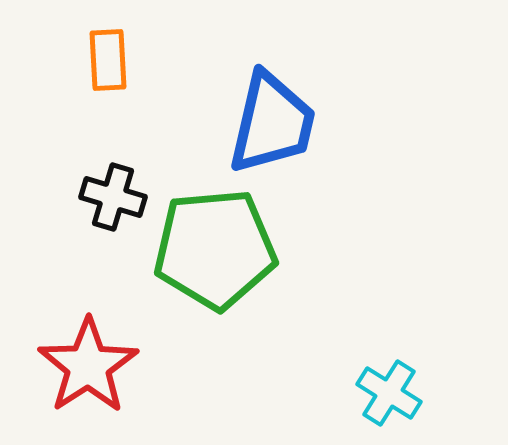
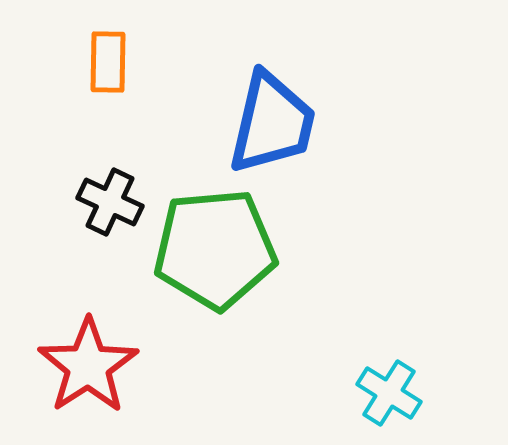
orange rectangle: moved 2 px down; rotated 4 degrees clockwise
black cross: moved 3 px left, 5 px down; rotated 8 degrees clockwise
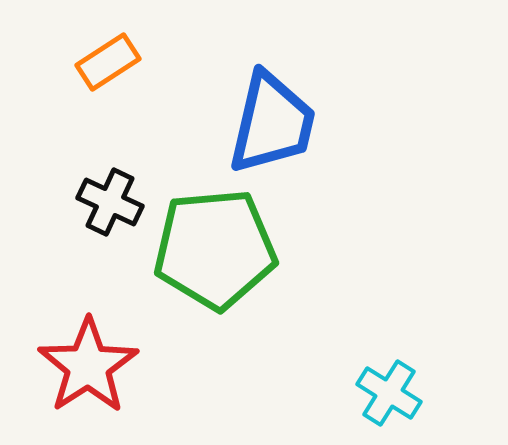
orange rectangle: rotated 56 degrees clockwise
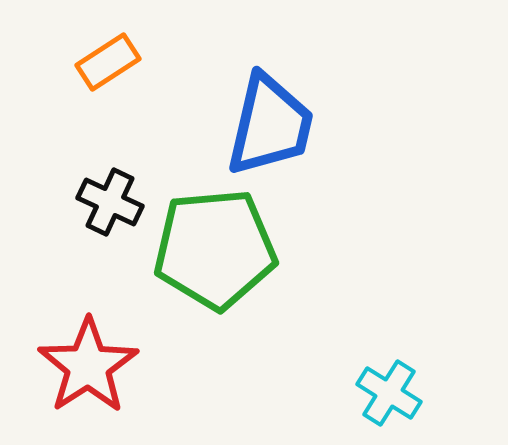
blue trapezoid: moved 2 px left, 2 px down
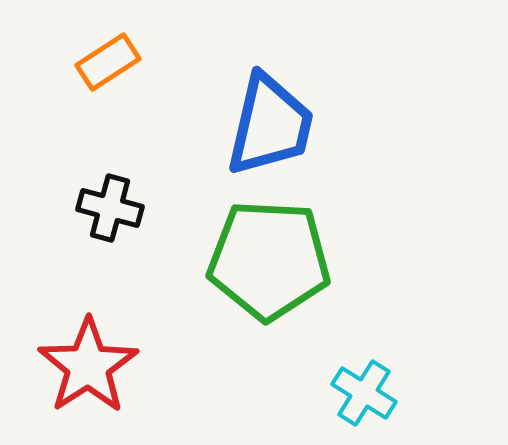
black cross: moved 6 px down; rotated 10 degrees counterclockwise
green pentagon: moved 54 px right, 11 px down; rotated 8 degrees clockwise
cyan cross: moved 25 px left
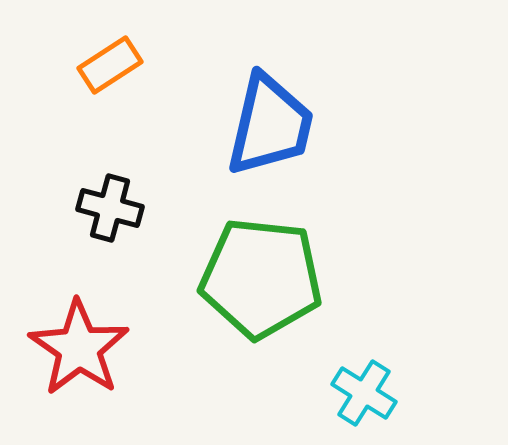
orange rectangle: moved 2 px right, 3 px down
green pentagon: moved 8 px left, 18 px down; rotated 3 degrees clockwise
red star: moved 9 px left, 18 px up; rotated 4 degrees counterclockwise
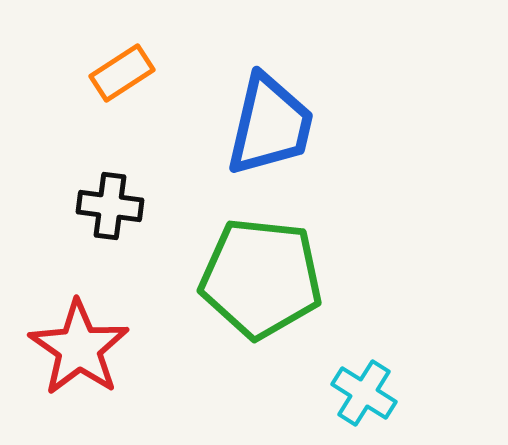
orange rectangle: moved 12 px right, 8 px down
black cross: moved 2 px up; rotated 8 degrees counterclockwise
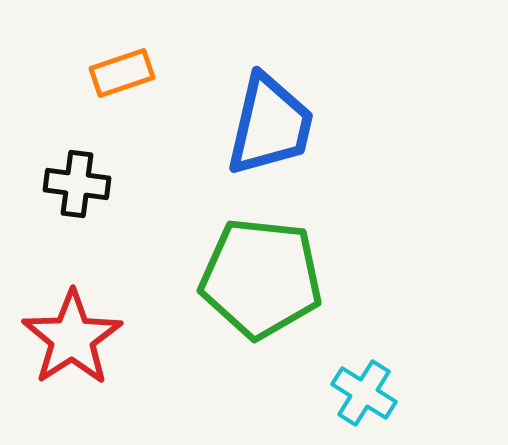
orange rectangle: rotated 14 degrees clockwise
black cross: moved 33 px left, 22 px up
red star: moved 7 px left, 10 px up; rotated 4 degrees clockwise
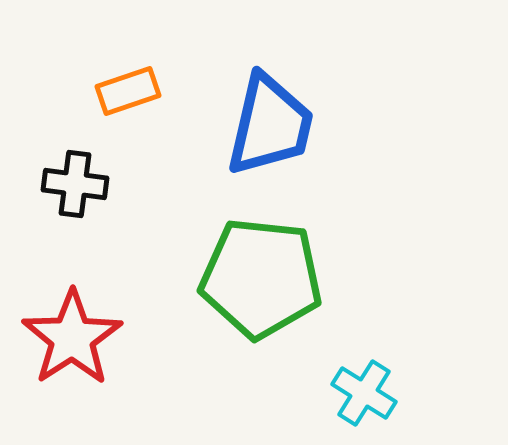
orange rectangle: moved 6 px right, 18 px down
black cross: moved 2 px left
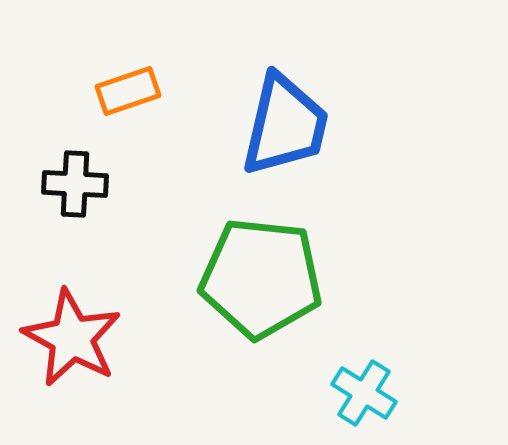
blue trapezoid: moved 15 px right
black cross: rotated 4 degrees counterclockwise
red star: rotated 10 degrees counterclockwise
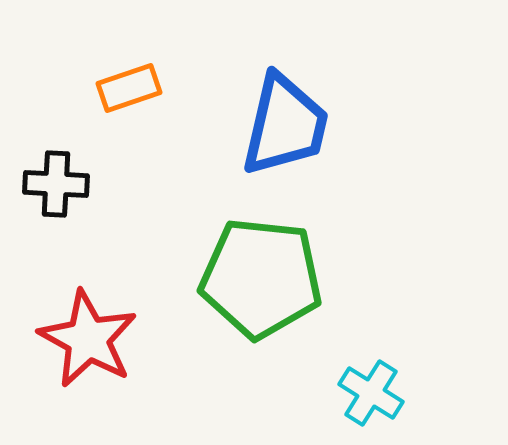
orange rectangle: moved 1 px right, 3 px up
black cross: moved 19 px left
red star: moved 16 px right, 1 px down
cyan cross: moved 7 px right
